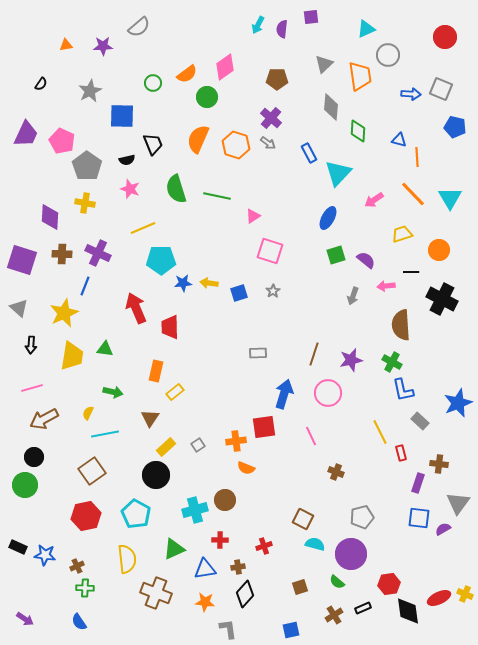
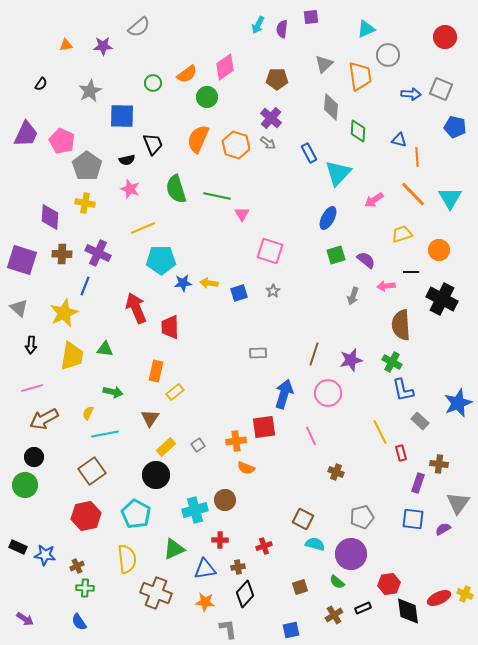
pink triangle at (253, 216): moved 11 px left, 2 px up; rotated 28 degrees counterclockwise
blue square at (419, 518): moved 6 px left, 1 px down
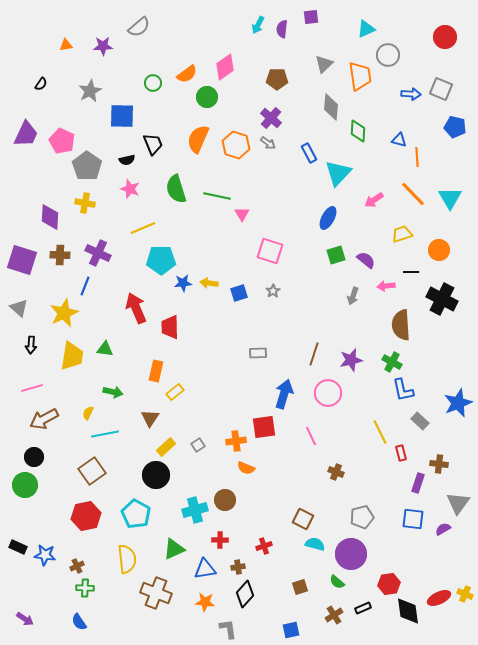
brown cross at (62, 254): moved 2 px left, 1 px down
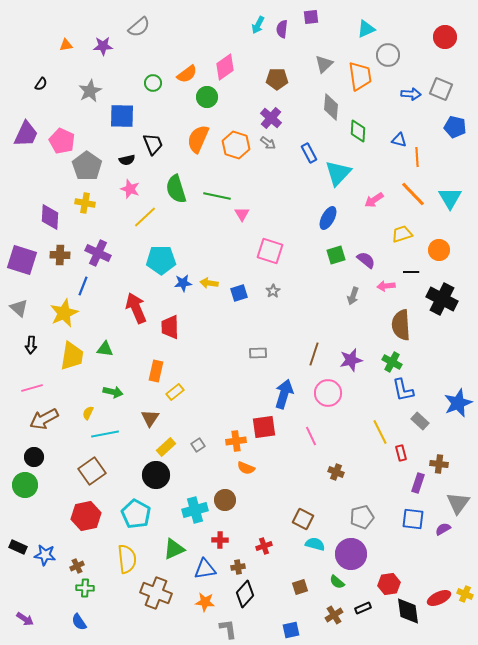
yellow line at (143, 228): moved 2 px right, 11 px up; rotated 20 degrees counterclockwise
blue line at (85, 286): moved 2 px left
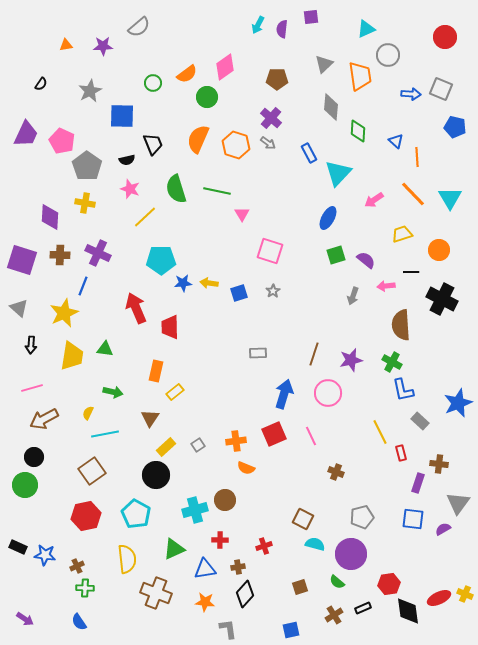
blue triangle at (399, 140): moved 3 px left, 1 px down; rotated 28 degrees clockwise
green line at (217, 196): moved 5 px up
red square at (264, 427): moved 10 px right, 7 px down; rotated 15 degrees counterclockwise
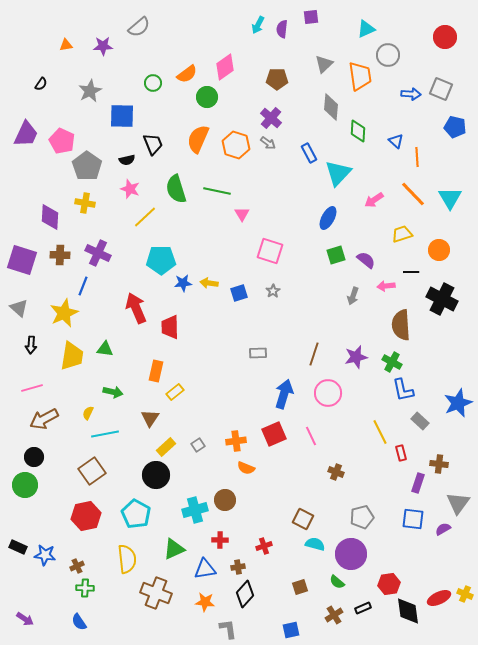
purple star at (351, 360): moved 5 px right, 3 px up
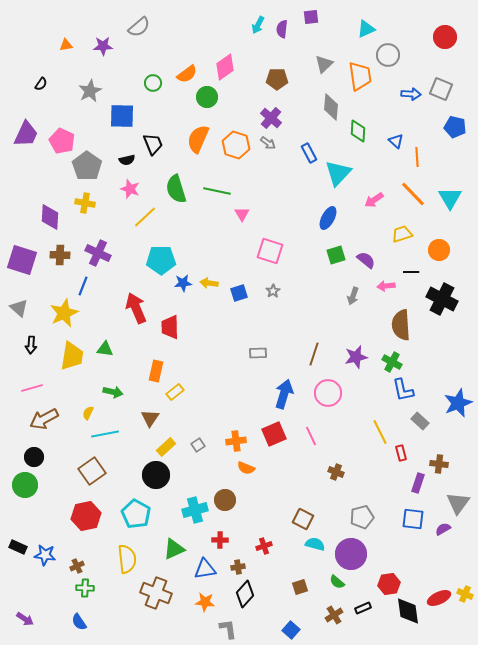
blue square at (291, 630): rotated 36 degrees counterclockwise
